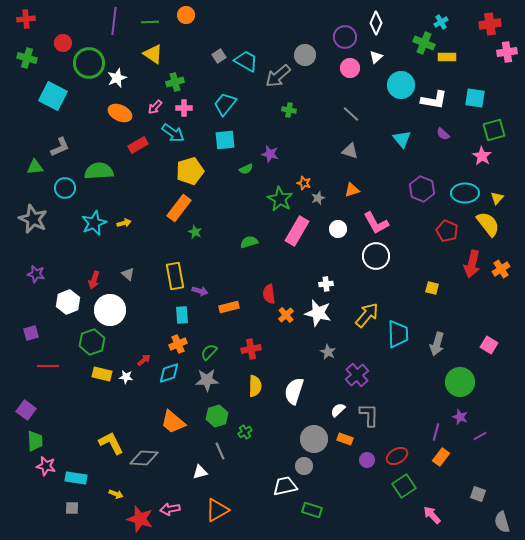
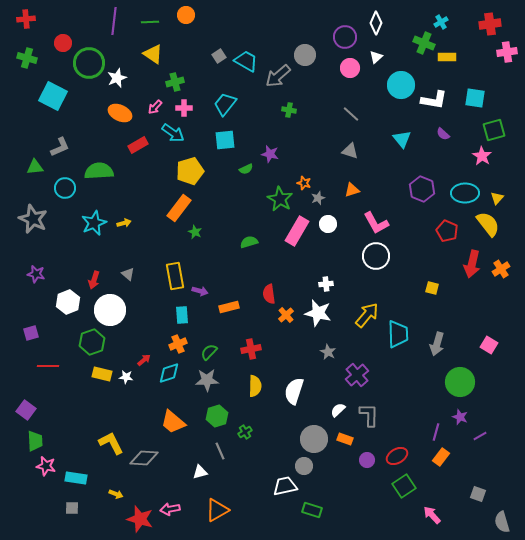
white circle at (338, 229): moved 10 px left, 5 px up
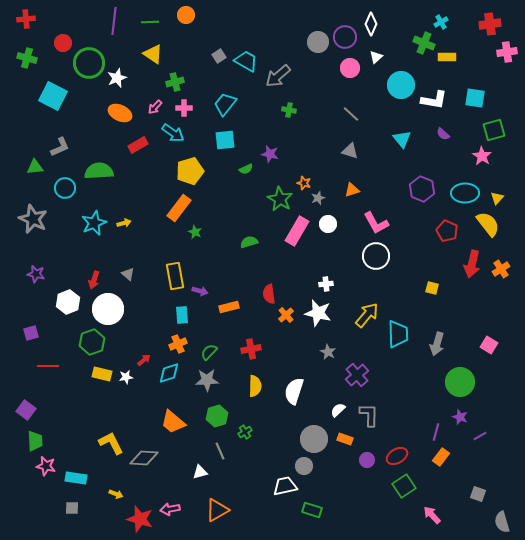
white diamond at (376, 23): moved 5 px left, 1 px down
gray circle at (305, 55): moved 13 px right, 13 px up
white circle at (110, 310): moved 2 px left, 1 px up
white star at (126, 377): rotated 16 degrees counterclockwise
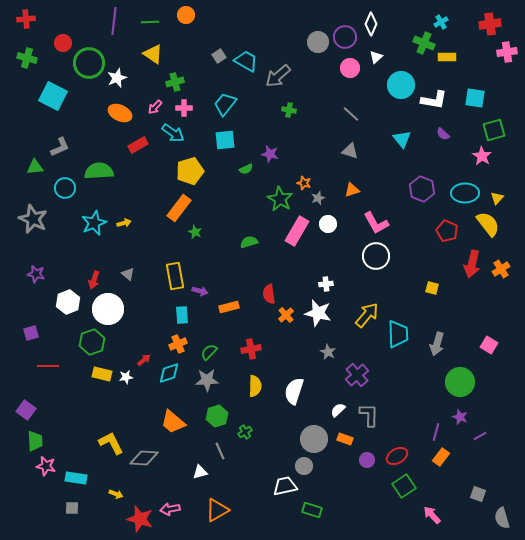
gray semicircle at (502, 522): moved 4 px up
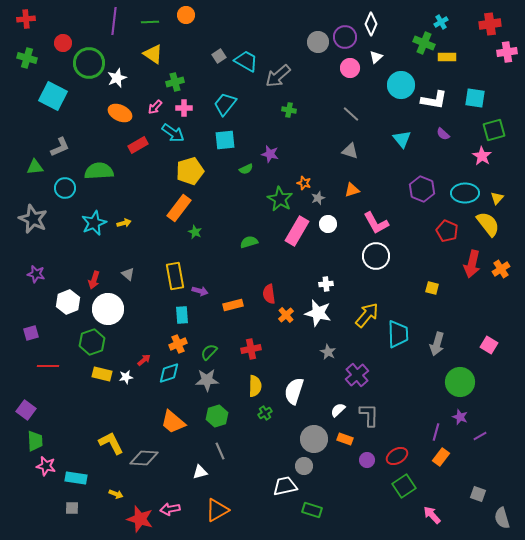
orange rectangle at (229, 307): moved 4 px right, 2 px up
green cross at (245, 432): moved 20 px right, 19 px up
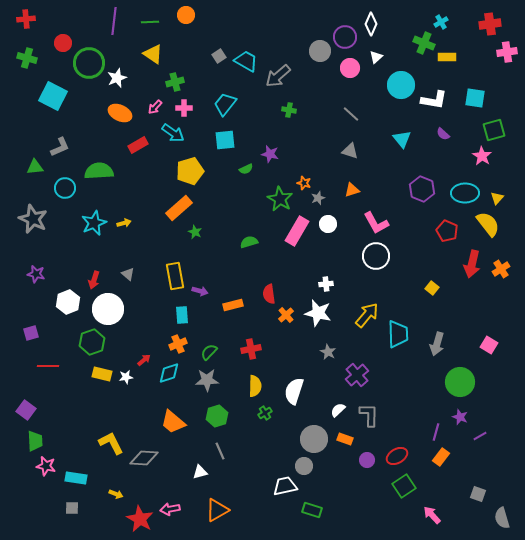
gray circle at (318, 42): moved 2 px right, 9 px down
orange rectangle at (179, 208): rotated 12 degrees clockwise
yellow square at (432, 288): rotated 24 degrees clockwise
red star at (140, 519): rotated 12 degrees clockwise
